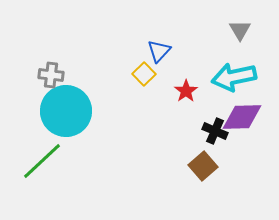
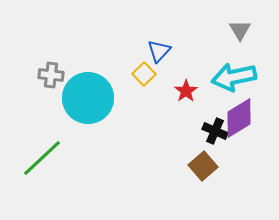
cyan circle: moved 22 px right, 13 px up
purple diamond: moved 3 px left, 1 px down; rotated 30 degrees counterclockwise
green line: moved 3 px up
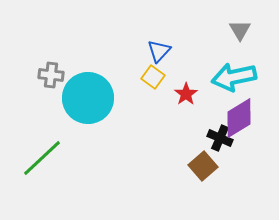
yellow square: moved 9 px right, 3 px down; rotated 10 degrees counterclockwise
red star: moved 3 px down
black cross: moved 5 px right, 7 px down
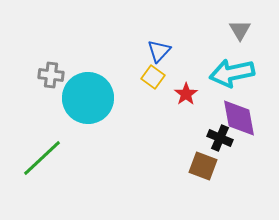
cyan arrow: moved 2 px left, 4 px up
purple diamond: rotated 69 degrees counterclockwise
brown square: rotated 28 degrees counterclockwise
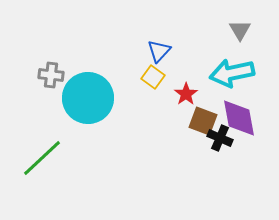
brown square: moved 45 px up
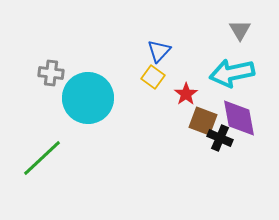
gray cross: moved 2 px up
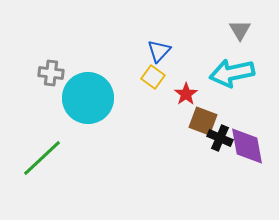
purple diamond: moved 8 px right, 28 px down
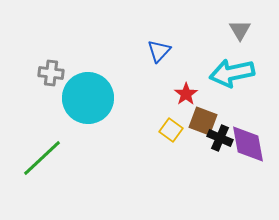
yellow square: moved 18 px right, 53 px down
purple diamond: moved 1 px right, 2 px up
